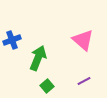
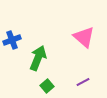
pink triangle: moved 1 px right, 3 px up
purple line: moved 1 px left, 1 px down
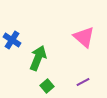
blue cross: rotated 36 degrees counterclockwise
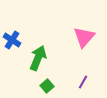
pink triangle: rotated 30 degrees clockwise
purple line: rotated 32 degrees counterclockwise
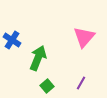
purple line: moved 2 px left, 1 px down
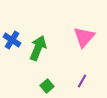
green arrow: moved 10 px up
purple line: moved 1 px right, 2 px up
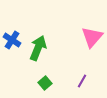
pink triangle: moved 8 px right
green square: moved 2 px left, 3 px up
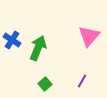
pink triangle: moved 3 px left, 1 px up
green square: moved 1 px down
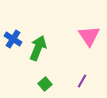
pink triangle: rotated 15 degrees counterclockwise
blue cross: moved 1 px right, 1 px up
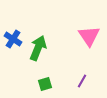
green square: rotated 24 degrees clockwise
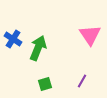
pink triangle: moved 1 px right, 1 px up
